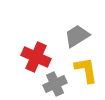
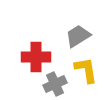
gray trapezoid: moved 1 px right
red cross: rotated 24 degrees counterclockwise
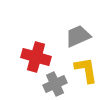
gray trapezoid: rotated 8 degrees clockwise
red cross: rotated 16 degrees clockwise
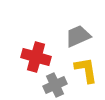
gray cross: moved 1 px down
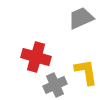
gray trapezoid: moved 3 px right, 18 px up
yellow L-shape: moved 2 px down
